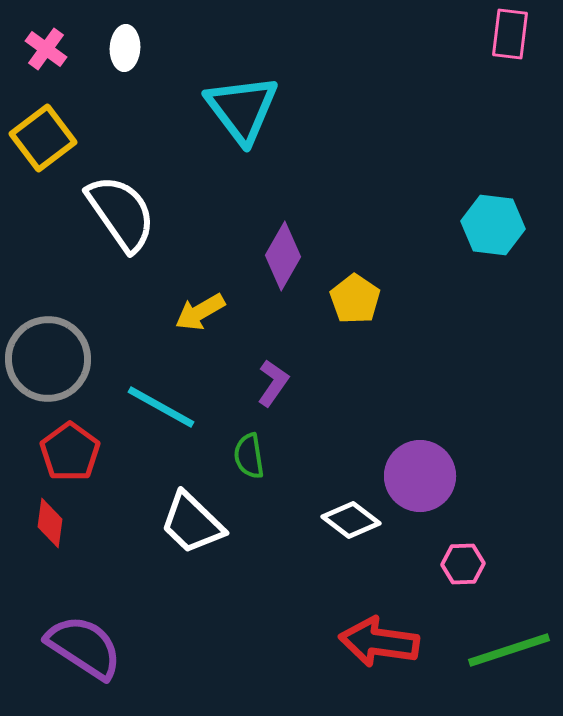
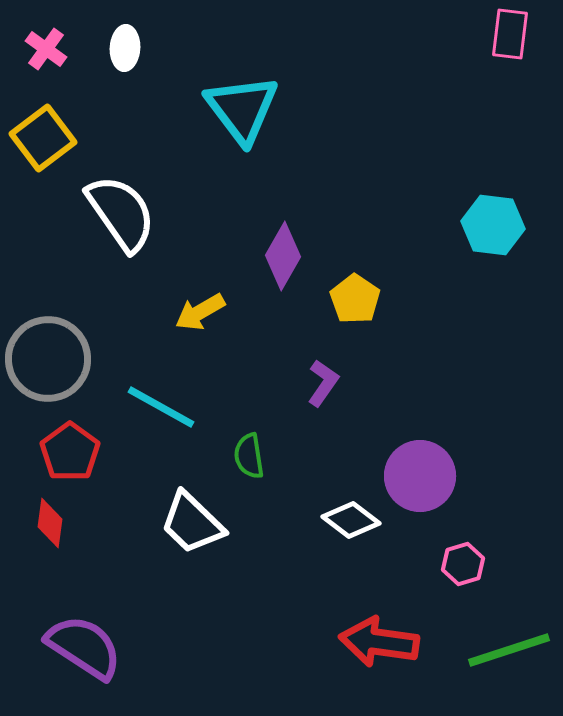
purple L-shape: moved 50 px right
pink hexagon: rotated 15 degrees counterclockwise
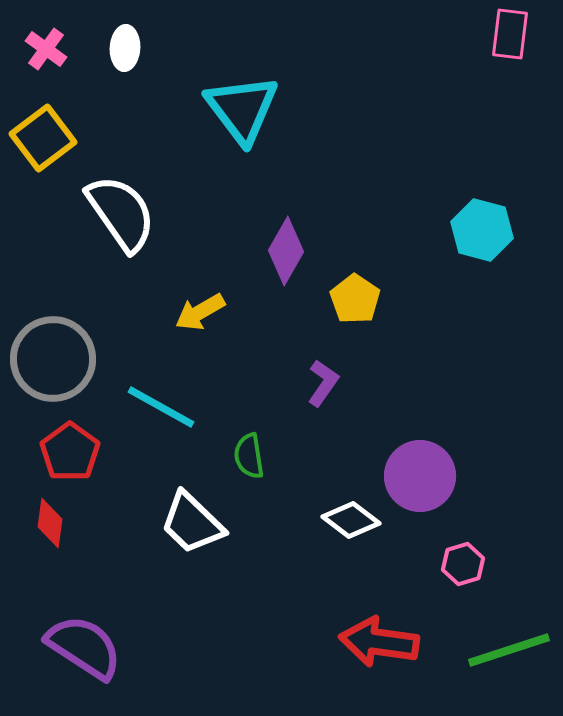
cyan hexagon: moved 11 px left, 5 px down; rotated 8 degrees clockwise
purple diamond: moved 3 px right, 5 px up
gray circle: moved 5 px right
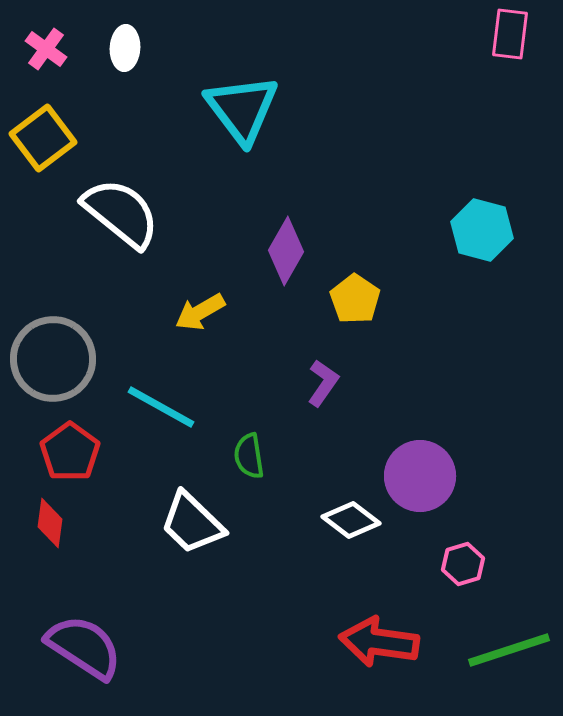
white semicircle: rotated 16 degrees counterclockwise
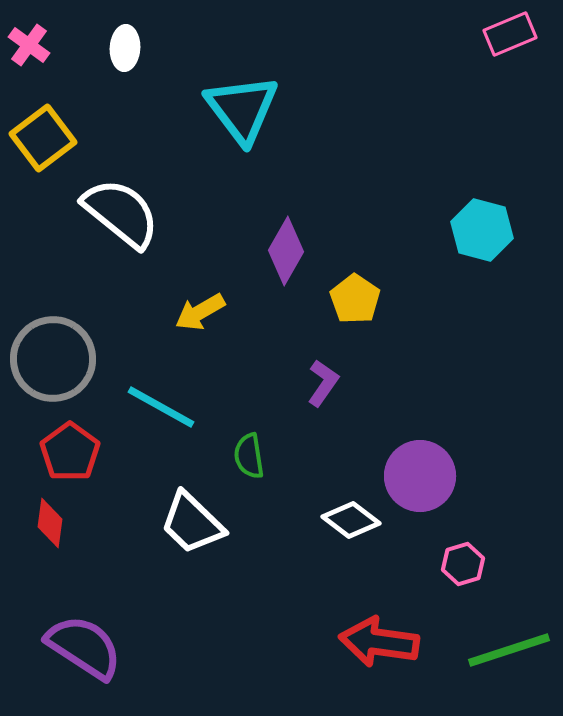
pink rectangle: rotated 60 degrees clockwise
pink cross: moved 17 px left, 4 px up
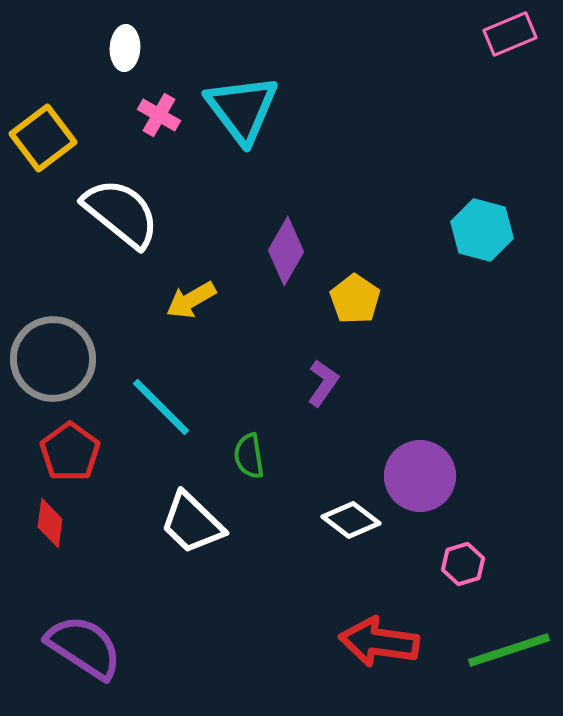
pink cross: moved 130 px right, 70 px down; rotated 6 degrees counterclockwise
yellow arrow: moved 9 px left, 12 px up
cyan line: rotated 16 degrees clockwise
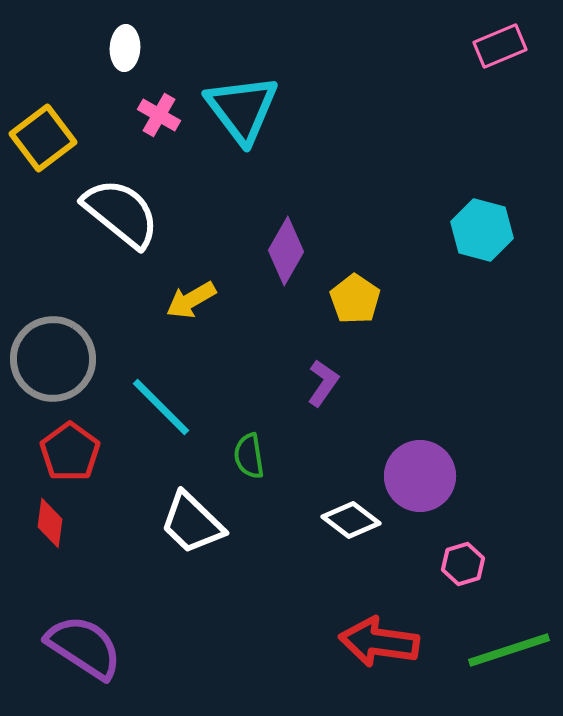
pink rectangle: moved 10 px left, 12 px down
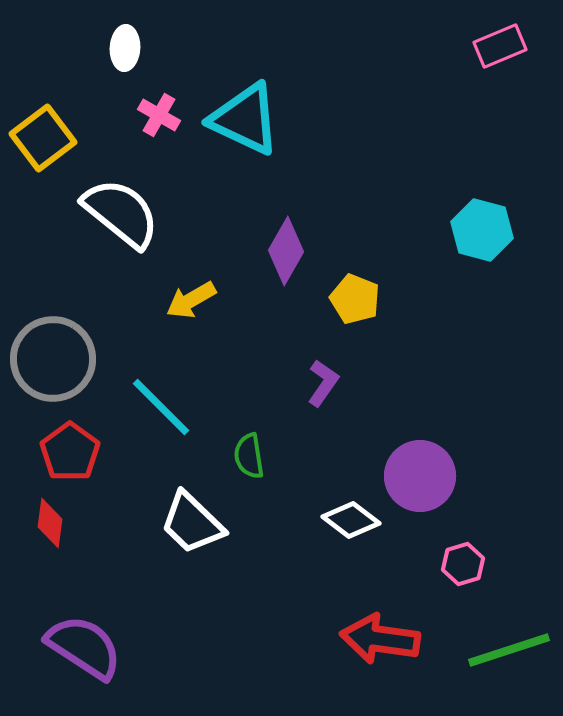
cyan triangle: moved 3 px right, 10 px down; rotated 28 degrees counterclockwise
yellow pentagon: rotated 12 degrees counterclockwise
red arrow: moved 1 px right, 3 px up
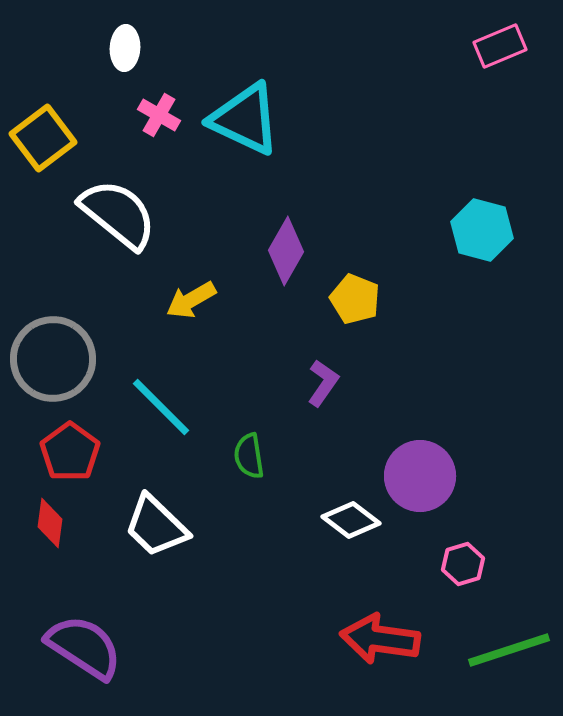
white semicircle: moved 3 px left, 1 px down
white trapezoid: moved 36 px left, 3 px down
